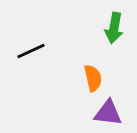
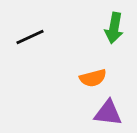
black line: moved 1 px left, 14 px up
orange semicircle: rotated 88 degrees clockwise
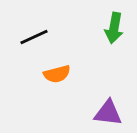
black line: moved 4 px right
orange semicircle: moved 36 px left, 4 px up
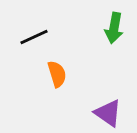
orange semicircle: rotated 92 degrees counterclockwise
purple triangle: rotated 28 degrees clockwise
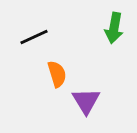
purple triangle: moved 22 px left, 12 px up; rotated 24 degrees clockwise
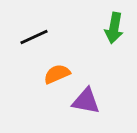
orange semicircle: rotated 96 degrees counterclockwise
purple triangle: rotated 48 degrees counterclockwise
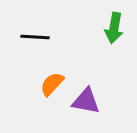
black line: moved 1 px right; rotated 28 degrees clockwise
orange semicircle: moved 5 px left, 10 px down; rotated 24 degrees counterclockwise
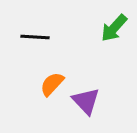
green arrow: rotated 32 degrees clockwise
purple triangle: rotated 36 degrees clockwise
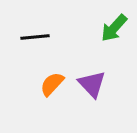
black line: rotated 8 degrees counterclockwise
purple triangle: moved 6 px right, 17 px up
